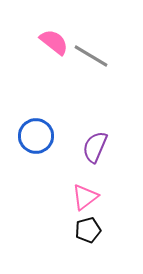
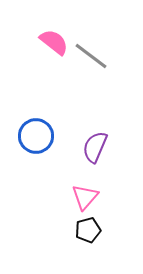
gray line: rotated 6 degrees clockwise
pink triangle: rotated 12 degrees counterclockwise
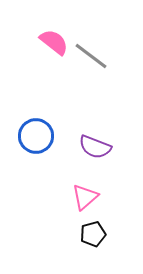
purple semicircle: rotated 92 degrees counterclockwise
pink triangle: rotated 8 degrees clockwise
black pentagon: moved 5 px right, 4 px down
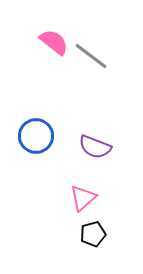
pink triangle: moved 2 px left, 1 px down
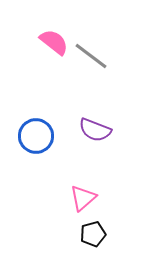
purple semicircle: moved 17 px up
